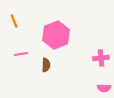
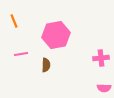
pink hexagon: rotated 12 degrees clockwise
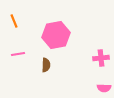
pink line: moved 3 px left
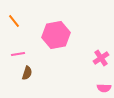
orange line: rotated 16 degrees counterclockwise
pink cross: rotated 28 degrees counterclockwise
brown semicircle: moved 19 px left, 8 px down; rotated 16 degrees clockwise
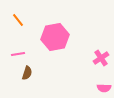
orange line: moved 4 px right, 1 px up
pink hexagon: moved 1 px left, 2 px down
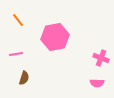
pink line: moved 2 px left
pink cross: rotated 35 degrees counterclockwise
brown semicircle: moved 3 px left, 5 px down
pink semicircle: moved 7 px left, 5 px up
